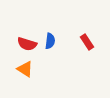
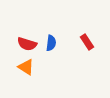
blue semicircle: moved 1 px right, 2 px down
orange triangle: moved 1 px right, 2 px up
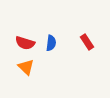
red semicircle: moved 2 px left, 1 px up
orange triangle: rotated 12 degrees clockwise
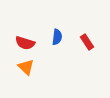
blue semicircle: moved 6 px right, 6 px up
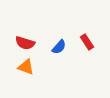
blue semicircle: moved 2 px right, 10 px down; rotated 35 degrees clockwise
orange triangle: rotated 24 degrees counterclockwise
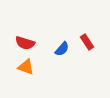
blue semicircle: moved 3 px right, 2 px down
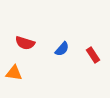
red rectangle: moved 6 px right, 13 px down
orange triangle: moved 12 px left, 6 px down; rotated 12 degrees counterclockwise
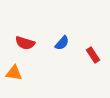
blue semicircle: moved 6 px up
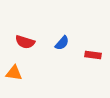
red semicircle: moved 1 px up
red rectangle: rotated 49 degrees counterclockwise
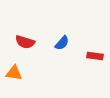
red rectangle: moved 2 px right, 1 px down
